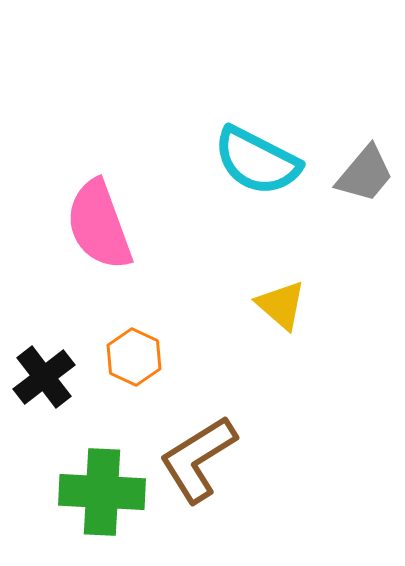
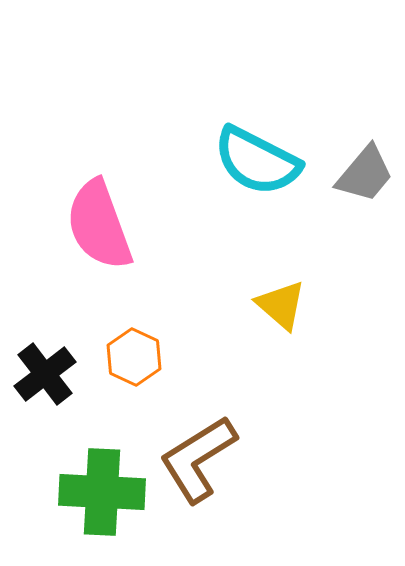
black cross: moved 1 px right, 3 px up
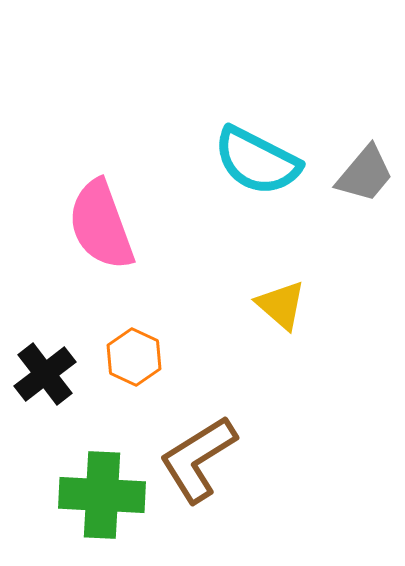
pink semicircle: moved 2 px right
green cross: moved 3 px down
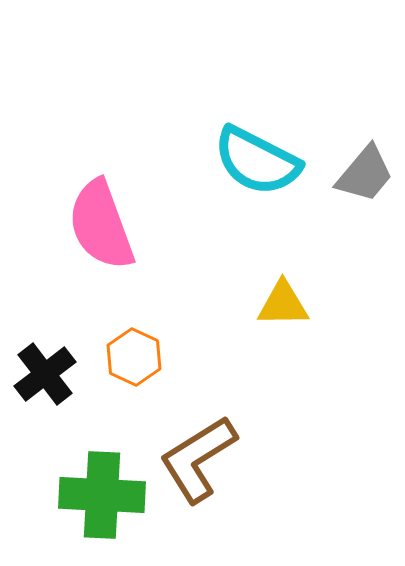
yellow triangle: moved 2 px right, 1 px up; rotated 42 degrees counterclockwise
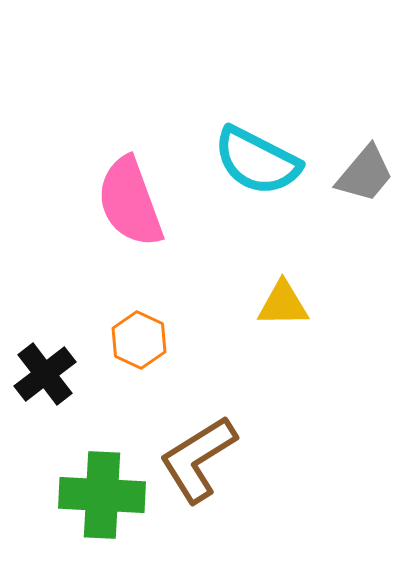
pink semicircle: moved 29 px right, 23 px up
orange hexagon: moved 5 px right, 17 px up
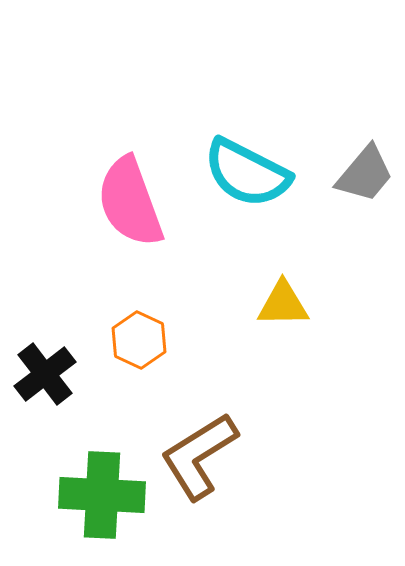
cyan semicircle: moved 10 px left, 12 px down
brown L-shape: moved 1 px right, 3 px up
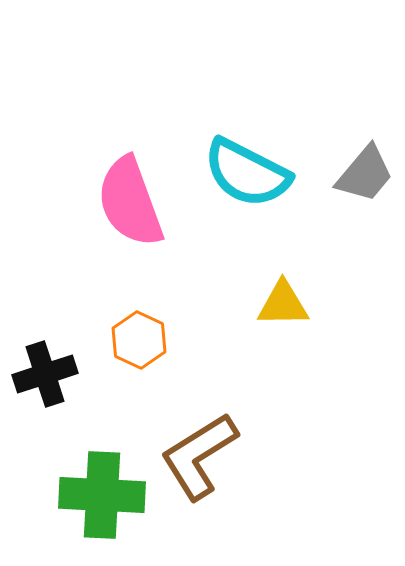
black cross: rotated 20 degrees clockwise
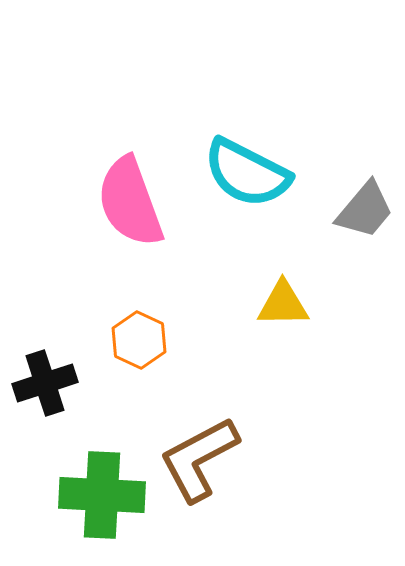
gray trapezoid: moved 36 px down
black cross: moved 9 px down
brown L-shape: moved 3 px down; rotated 4 degrees clockwise
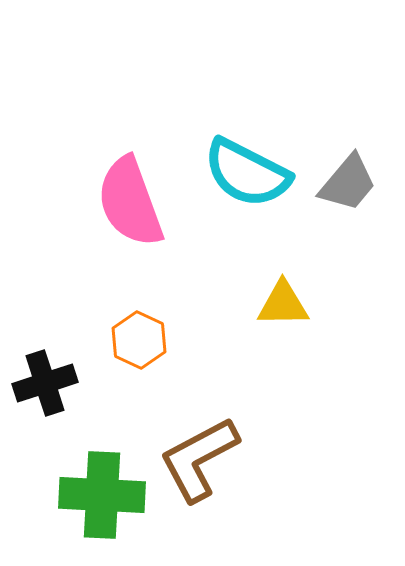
gray trapezoid: moved 17 px left, 27 px up
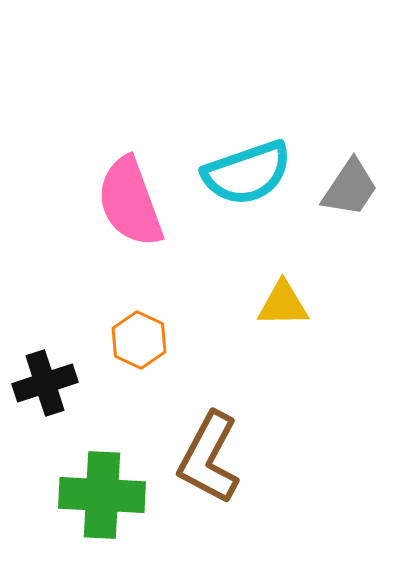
cyan semicircle: rotated 46 degrees counterclockwise
gray trapezoid: moved 2 px right, 5 px down; rotated 6 degrees counterclockwise
brown L-shape: moved 10 px right, 1 px up; rotated 34 degrees counterclockwise
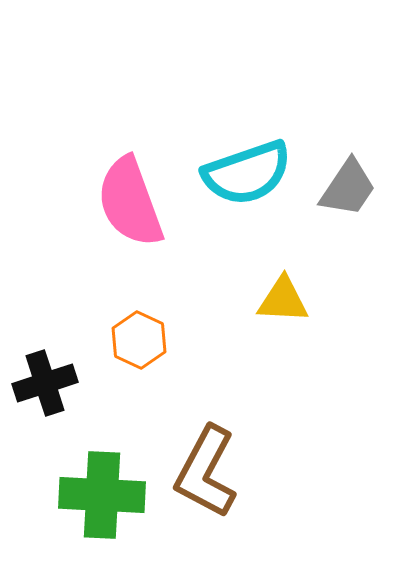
gray trapezoid: moved 2 px left
yellow triangle: moved 4 px up; rotated 4 degrees clockwise
brown L-shape: moved 3 px left, 14 px down
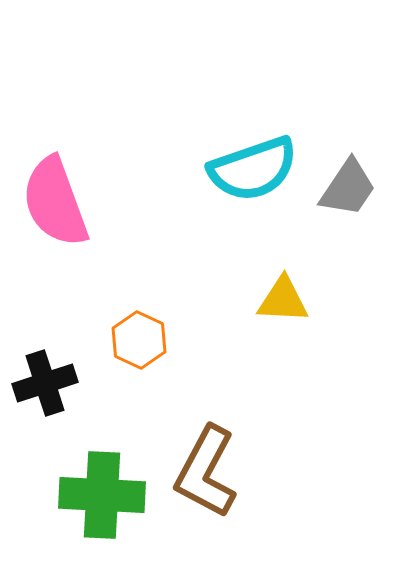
cyan semicircle: moved 6 px right, 4 px up
pink semicircle: moved 75 px left
